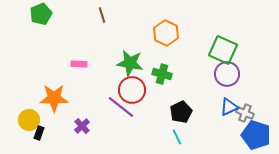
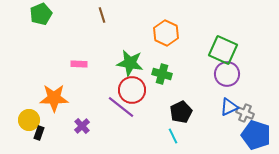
cyan line: moved 4 px left, 1 px up
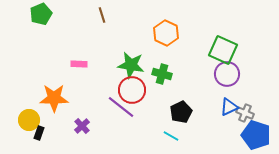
green star: moved 1 px right, 2 px down
cyan line: moved 2 px left; rotated 35 degrees counterclockwise
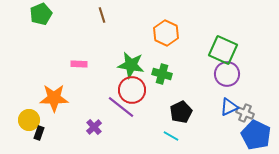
purple cross: moved 12 px right, 1 px down
blue pentagon: rotated 8 degrees clockwise
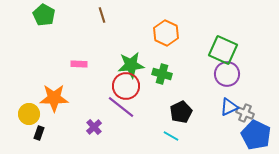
green pentagon: moved 3 px right, 1 px down; rotated 20 degrees counterclockwise
green star: rotated 16 degrees counterclockwise
red circle: moved 6 px left, 4 px up
yellow circle: moved 6 px up
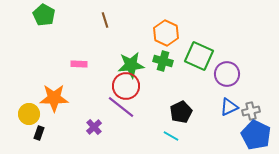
brown line: moved 3 px right, 5 px down
green square: moved 24 px left, 6 px down
green cross: moved 1 px right, 13 px up
gray cross: moved 6 px right, 2 px up; rotated 36 degrees counterclockwise
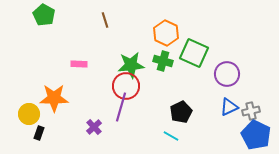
green square: moved 5 px left, 3 px up
purple line: rotated 68 degrees clockwise
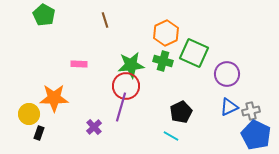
orange hexagon: rotated 10 degrees clockwise
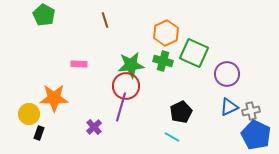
cyan line: moved 1 px right, 1 px down
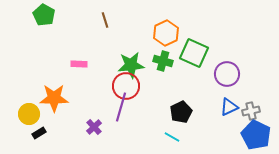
black rectangle: rotated 40 degrees clockwise
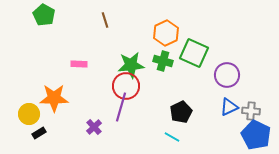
purple circle: moved 1 px down
gray cross: rotated 18 degrees clockwise
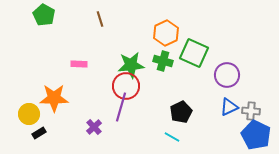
brown line: moved 5 px left, 1 px up
